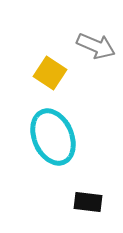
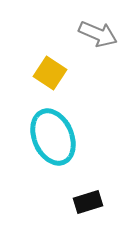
gray arrow: moved 2 px right, 12 px up
black rectangle: rotated 24 degrees counterclockwise
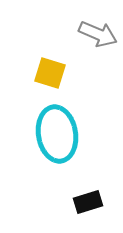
yellow square: rotated 16 degrees counterclockwise
cyan ellipse: moved 4 px right, 3 px up; rotated 14 degrees clockwise
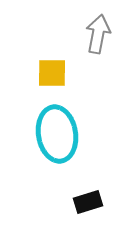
gray arrow: rotated 102 degrees counterclockwise
yellow square: moved 2 px right; rotated 16 degrees counterclockwise
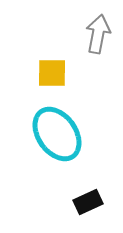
cyan ellipse: rotated 26 degrees counterclockwise
black rectangle: rotated 8 degrees counterclockwise
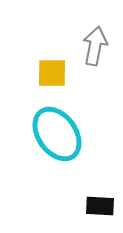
gray arrow: moved 3 px left, 12 px down
black rectangle: moved 12 px right, 4 px down; rotated 28 degrees clockwise
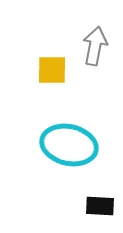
yellow square: moved 3 px up
cyan ellipse: moved 12 px right, 11 px down; rotated 42 degrees counterclockwise
